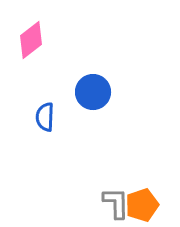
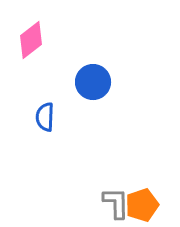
blue circle: moved 10 px up
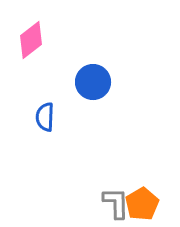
orange pentagon: moved 1 px up; rotated 12 degrees counterclockwise
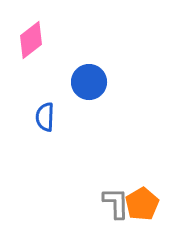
blue circle: moved 4 px left
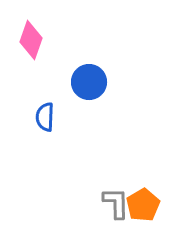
pink diamond: rotated 33 degrees counterclockwise
orange pentagon: moved 1 px right, 1 px down
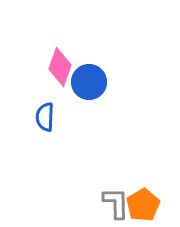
pink diamond: moved 29 px right, 27 px down
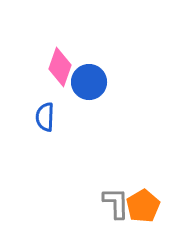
orange pentagon: moved 1 px down
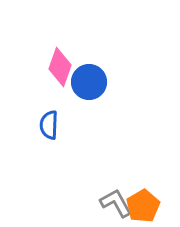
blue semicircle: moved 4 px right, 8 px down
gray L-shape: rotated 28 degrees counterclockwise
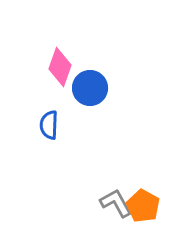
blue circle: moved 1 px right, 6 px down
orange pentagon: rotated 12 degrees counterclockwise
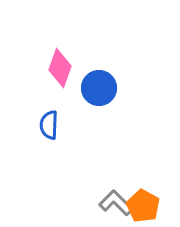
pink diamond: moved 1 px down
blue circle: moved 9 px right
gray L-shape: rotated 16 degrees counterclockwise
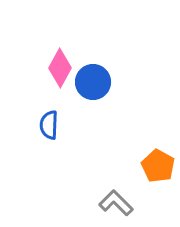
pink diamond: rotated 9 degrees clockwise
blue circle: moved 6 px left, 6 px up
orange pentagon: moved 15 px right, 40 px up
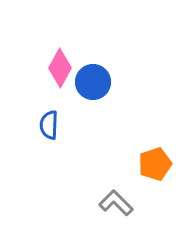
orange pentagon: moved 3 px left, 2 px up; rotated 24 degrees clockwise
